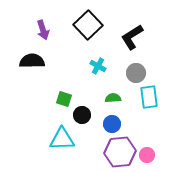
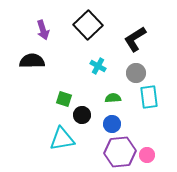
black L-shape: moved 3 px right, 2 px down
cyan triangle: rotated 8 degrees counterclockwise
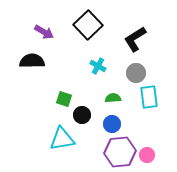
purple arrow: moved 1 px right, 2 px down; rotated 42 degrees counterclockwise
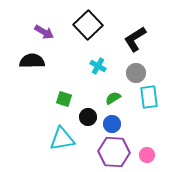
green semicircle: rotated 28 degrees counterclockwise
black circle: moved 6 px right, 2 px down
purple hexagon: moved 6 px left; rotated 8 degrees clockwise
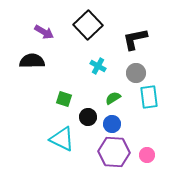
black L-shape: rotated 20 degrees clockwise
cyan triangle: rotated 36 degrees clockwise
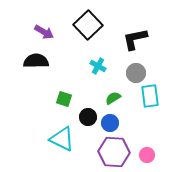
black semicircle: moved 4 px right
cyan rectangle: moved 1 px right, 1 px up
blue circle: moved 2 px left, 1 px up
